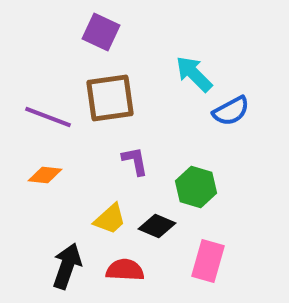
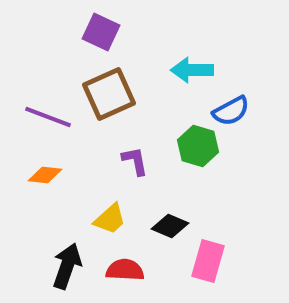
cyan arrow: moved 2 px left, 4 px up; rotated 45 degrees counterclockwise
brown square: moved 1 px left, 4 px up; rotated 16 degrees counterclockwise
green hexagon: moved 2 px right, 41 px up
black diamond: moved 13 px right
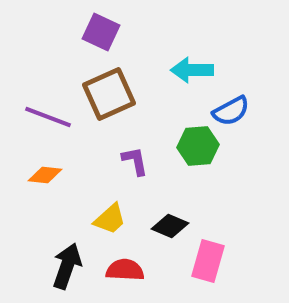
green hexagon: rotated 21 degrees counterclockwise
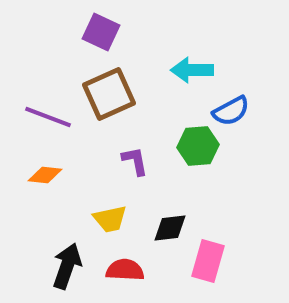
yellow trapezoid: rotated 30 degrees clockwise
black diamond: moved 2 px down; rotated 30 degrees counterclockwise
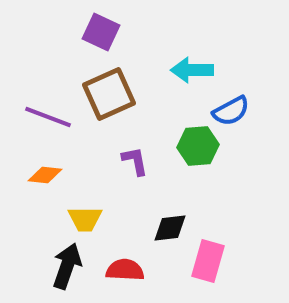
yellow trapezoid: moved 25 px left; rotated 12 degrees clockwise
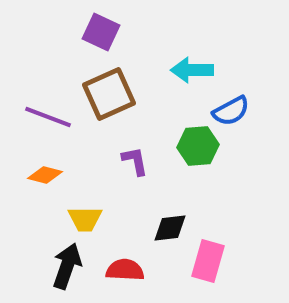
orange diamond: rotated 8 degrees clockwise
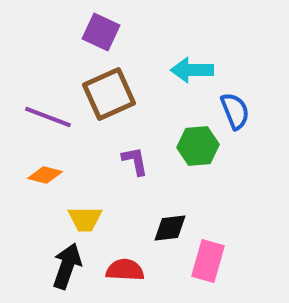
blue semicircle: moved 4 px right; rotated 84 degrees counterclockwise
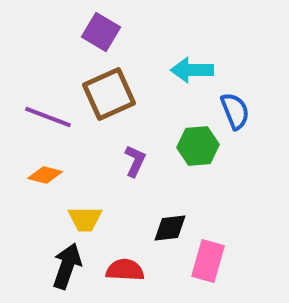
purple square: rotated 6 degrees clockwise
purple L-shape: rotated 36 degrees clockwise
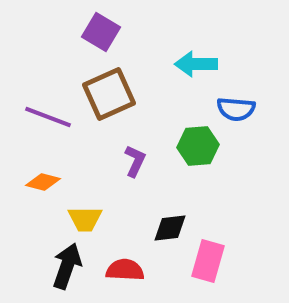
cyan arrow: moved 4 px right, 6 px up
blue semicircle: moved 1 px right, 2 px up; rotated 117 degrees clockwise
orange diamond: moved 2 px left, 7 px down
